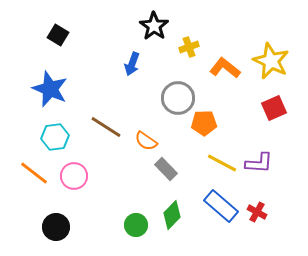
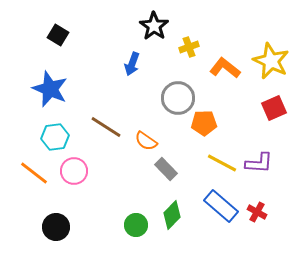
pink circle: moved 5 px up
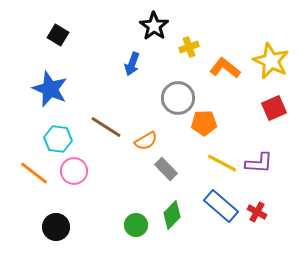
cyan hexagon: moved 3 px right, 2 px down; rotated 16 degrees clockwise
orange semicircle: rotated 65 degrees counterclockwise
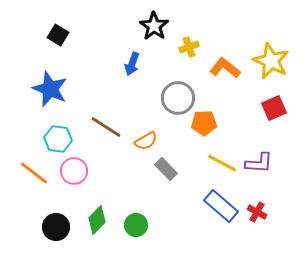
green diamond: moved 75 px left, 5 px down
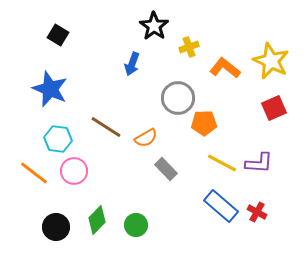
orange semicircle: moved 3 px up
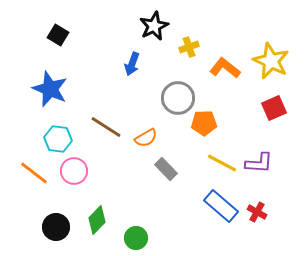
black star: rotated 12 degrees clockwise
green circle: moved 13 px down
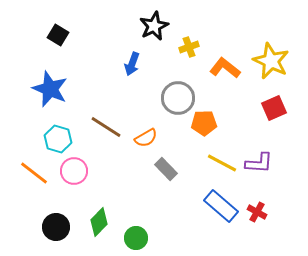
cyan hexagon: rotated 8 degrees clockwise
green diamond: moved 2 px right, 2 px down
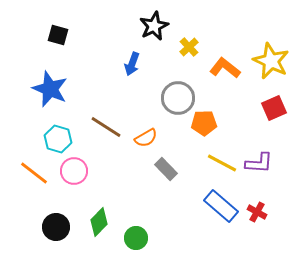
black square: rotated 15 degrees counterclockwise
yellow cross: rotated 24 degrees counterclockwise
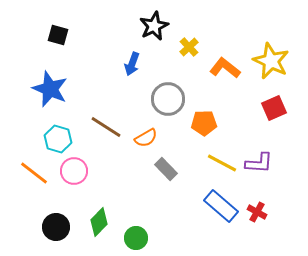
gray circle: moved 10 px left, 1 px down
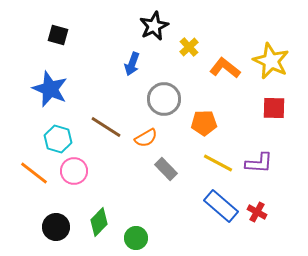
gray circle: moved 4 px left
red square: rotated 25 degrees clockwise
yellow line: moved 4 px left
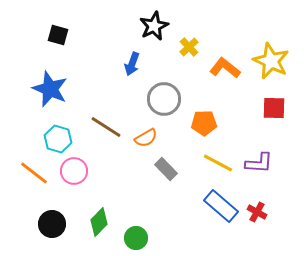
black circle: moved 4 px left, 3 px up
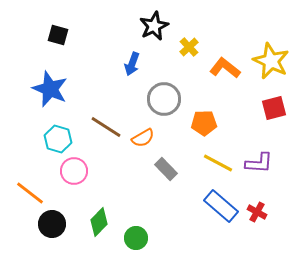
red square: rotated 15 degrees counterclockwise
orange semicircle: moved 3 px left
orange line: moved 4 px left, 20 px down
